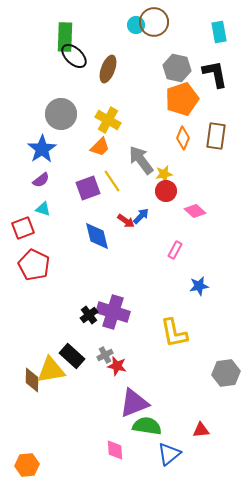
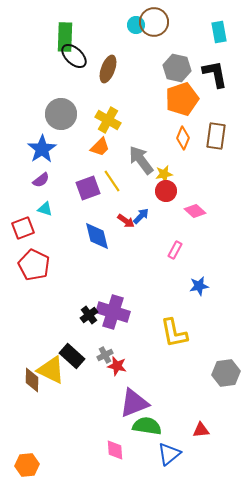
cyan triangle at (43, 209): moved 2 px right
yellow triangle at (51, 370): rotated 36 degrees clockwise
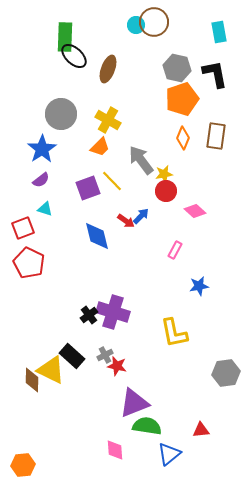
yellow line at (112, 181): rotated 10 degrees counterclockwise
red pentagon at (34, 265): moved 5 px left, 2 px up
orange hexagon at (27, 465): moved 4 px left
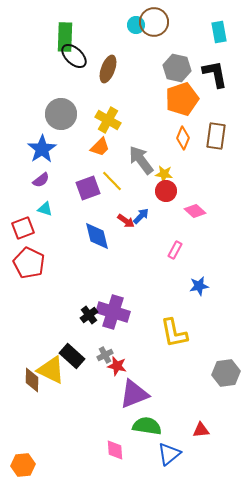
yellow star at (164, 174): rotated 18 degrees clockwise
purple triangle at (134, 403): moved 9 px up
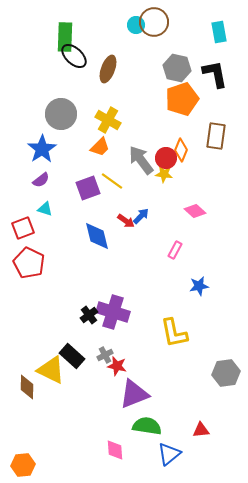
orange diamond at (183, 138): moved 2 px left, 12 px down
yellow line at (112, 181): rotated 10 degrees counterclockwise
red circle at (166, 191): moved 33 px up
brown diamond at (32, 380): moved 5 px left, 7 px down
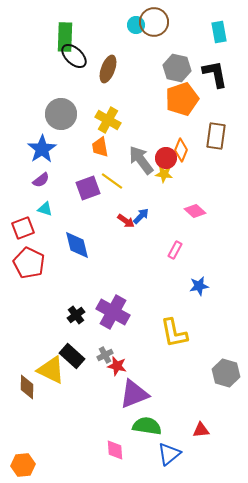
orange trapezoid at (100, 147): rotated 125 degrees clockwise
blue diamond at (97, 236): moved 20 px left, 9 px down
purple cross at (113, 312): rotated 12 degrees clockwise
black cross at (89, 315): moved 13 px left
gray hexagon at (226, 373): rotated 24 degrees clockwise
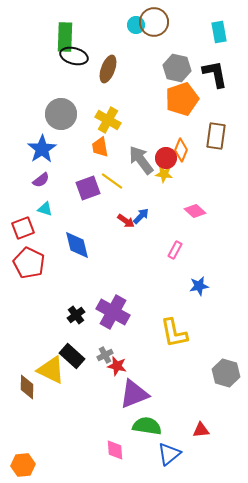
black ellipse at (74, 56): rotated 28 degrees counterclockwise
